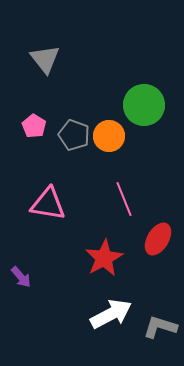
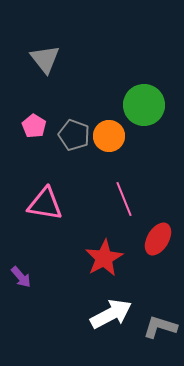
pink triangle: moved 3 px left
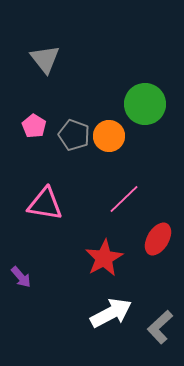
green circle: moved 1 px right, 1 px up
pink line: rotated 68 degrees clockwise
white arrow: moved 1 px up
gray L-shape: rotated 60 degrees counterclockwise
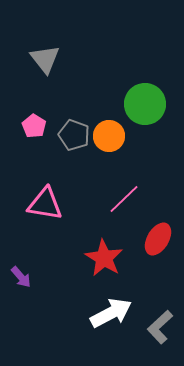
red star: rotated 12 degrees counterclockwise
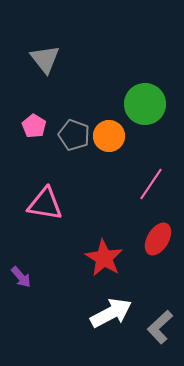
pink line: moved 27 px right, 15 px up; rotated 12 degrees counterclockwise
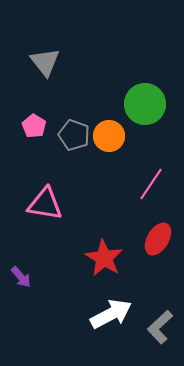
gray triangle: moved 3 px down
white arrow: moved 1 px down
